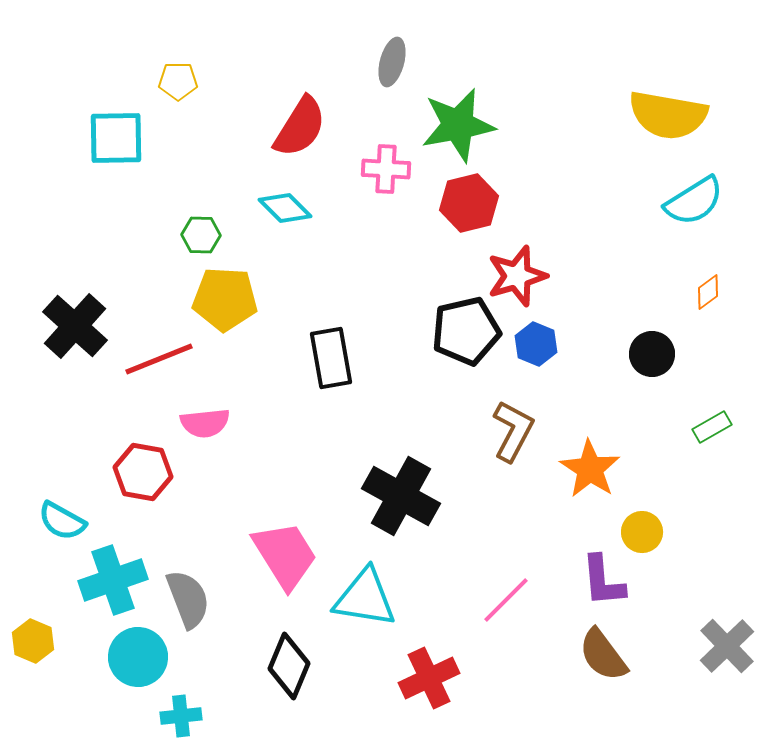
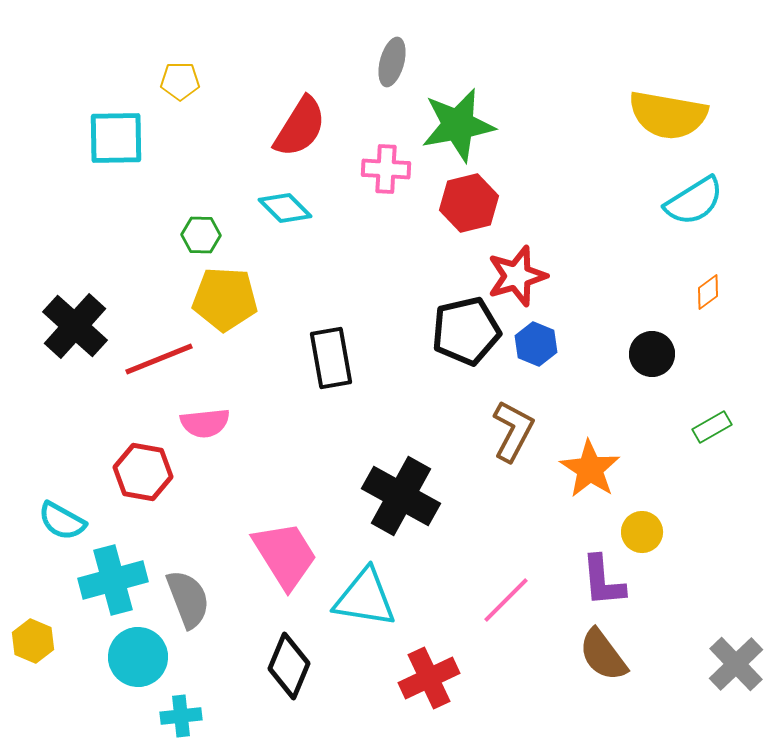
yellow pentagon at (178, 81): moved 2 px right
cyan cross at (113, 580): rotated 4 degrees clockwise
gray cross at (727, 646): moved 9 px right, 18 px down
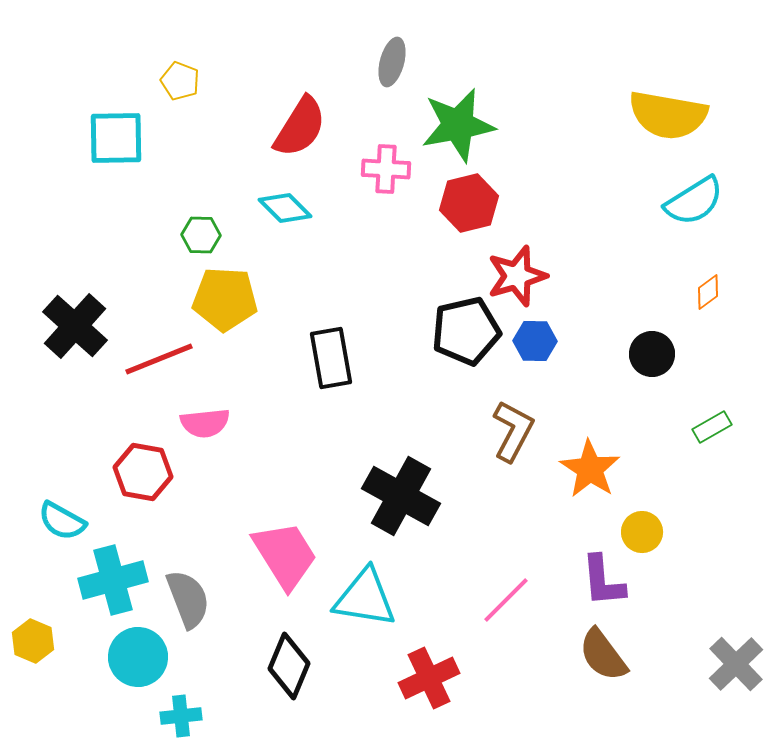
yellow pentagon at (180, 81): rotated 21 degrees clockwise
blue hexagon at (536, 344): moved 1 px left, 3 px up; rotated 21 degrees counterclockwise
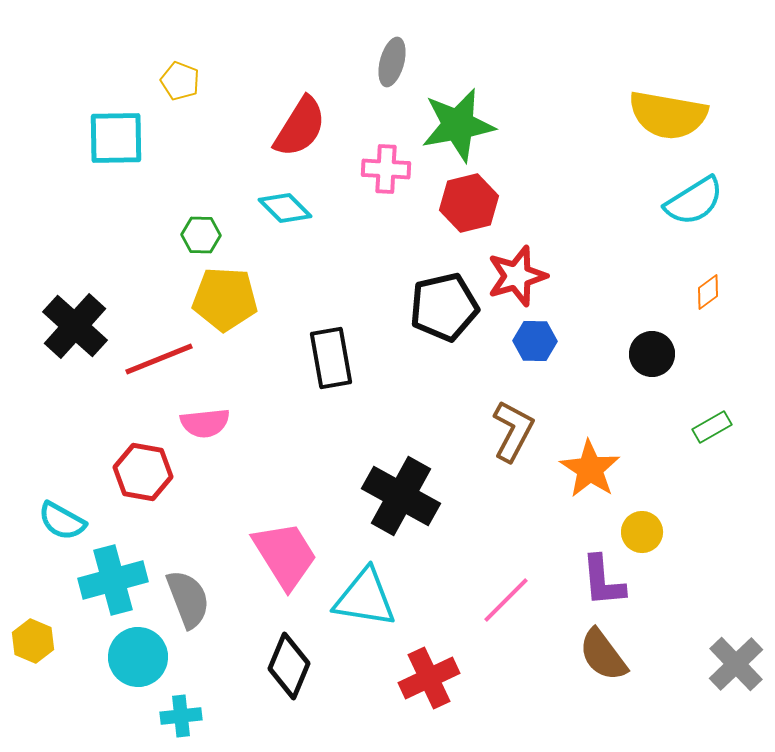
black pentagon at (466, 331): moved 22 px left, 24 px up
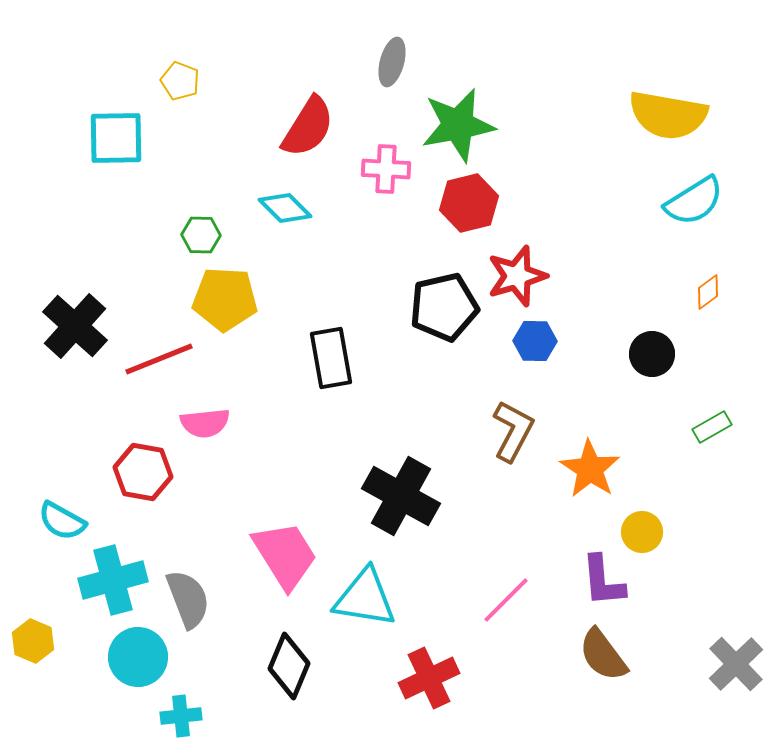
red semicircle at (300, 127): moved 8 px right
